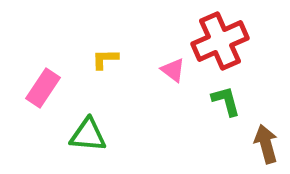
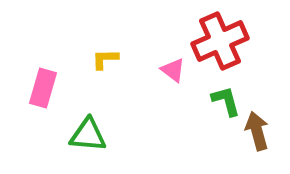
pink rectangle: rotated 18 degrees counterclockwise
brown arrow: moved 9 px left, 13 px up
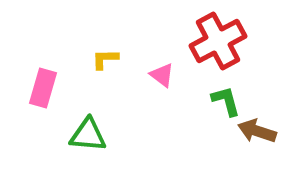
red cross: moved 2 px left; rotated 4 degrees counterclockwise
pink triangle: moved 11 px left, 5 px down
brown arrow: rotated 57 degrees counterclockwise
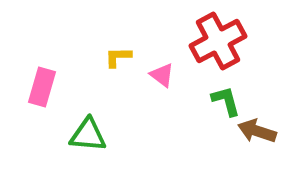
yellow L-shape: moved 13 px right, 2 px up
pink rectangle: moved 1 px left, 1 px up
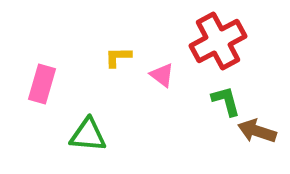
pink rectangle: moved 3 px up
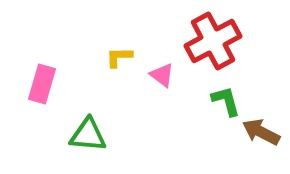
red cross: moved 5 px left
yellow L-shape: moved 1 px right
brown arrow: moved 4 px right, 1 px down; rotated 9 degrees clockwise
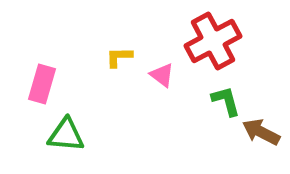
green triangle: moved 22 px left
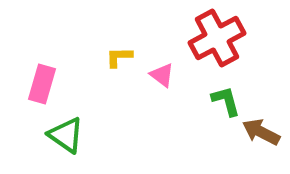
red cross: moved 4 px right, 3 px up
green triangle: rotated 30 degrees clockwise
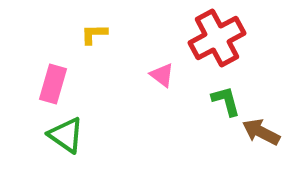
yellow L-shape: moved 25 px left, 23 px up
pink rectangle: moved 11 px right
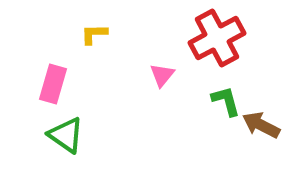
pink triangle: rotated 32 degrees clockwise
brown arrow: moved 7 px up
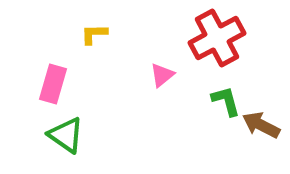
pink triangle: rotated 12 degrees clockwise
